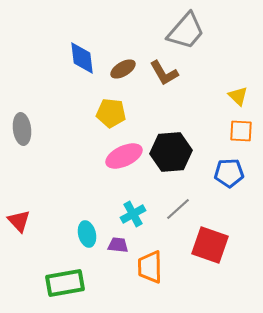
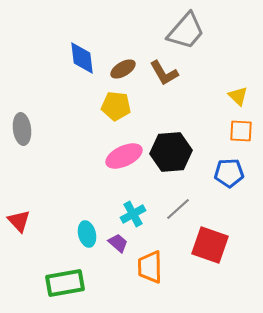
yellow pentagon: moved 5 px right, 7 px up
purple trapezoid: moved 2 px up; rotated 35 degrees clockwise
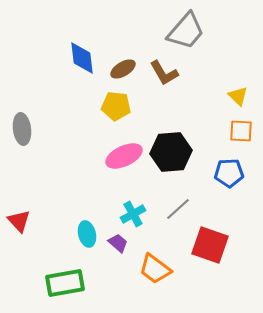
orange trapezoid: moved 5 px right, 2 px down; rotated 52 degrees counterclockwise
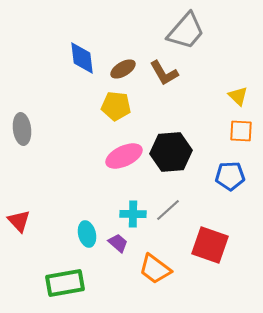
blue pentagon: moved 1 px right, 3 px down
gray line: moved 10 px left, 1 px down
cyan cross: rotated 30 degrees clockwise
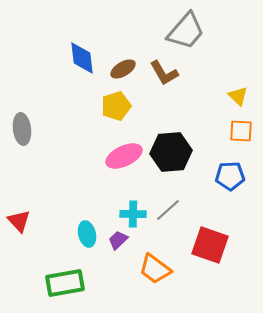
yellow pentagon: rotated 24 degrees counterclockwise
purple trapezoid: moved 3 px up; rotated 85 degrees counterclockwise
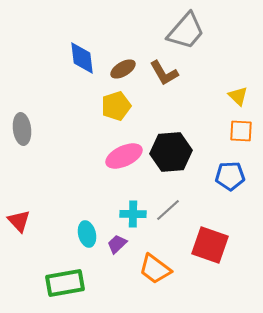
purple trapezoid: moved 1 px left, 4 px down
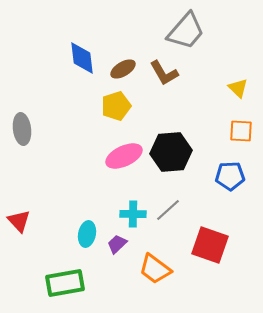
yellow triangle: moved 8 px up
cyan ellipse: rotated 25 degrees clockwise
